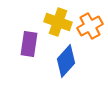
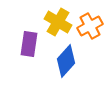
yellow cross: rotated 12 degrees clockwise
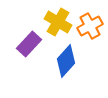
purple rectangle: rotated 35 degrees clockwise
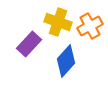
yellow cross: rotated 12 degrees counterclockwise
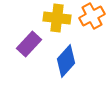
yellow cross: moved 1 px left, 4 px up; rotated 12 degrees counterclockwise
orange cross: moved 2 px right, 10 px up
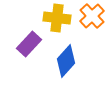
orange cross: rotated 15 degrees counterclockwise
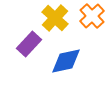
yellow cross: moved 2 px left; rotated 36 degrees clockwise
blue diamond: rotated 36 degrees clockwise
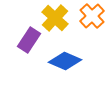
purple rectangle: moved 4 px up; rotated 10 degrees counterclockwise
blue diamond: moved 1 px left; rotated 36 degrees clockwise
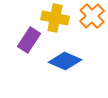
yellow cross: rotated 32 degrees counterclockwise
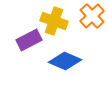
yellow cross: moved 1 px left, 3 px down; rotated 8 degrees clockwise
purple rectangle: rotated 30 degrees clockwise
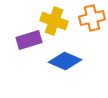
orange cross: moved 2 px down; rotated 30 degrees clockwise
purple rectangle: rotated 10 degrees clockwise
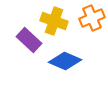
orange cross: rotated 10 degrees counterclockwise
purple rectangle: rotated 60 degrees clockwise
